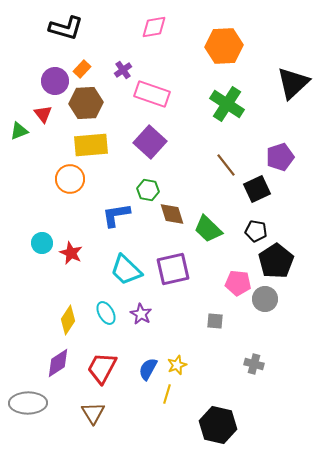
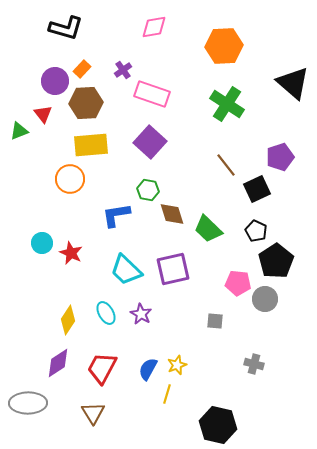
black triangle at (293, 83): rotated 36 degrees counterclockwise
black pentagon at (256, 231): rotated 15 degrees clockwise
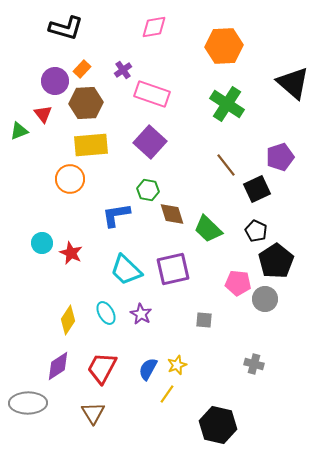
gray square at (215, 321): moved 11 px left, 1 px up
purple diamond at (58, 363): moved 3 px down
yellow line at (167, 394): rotated 18 degrees clockwise
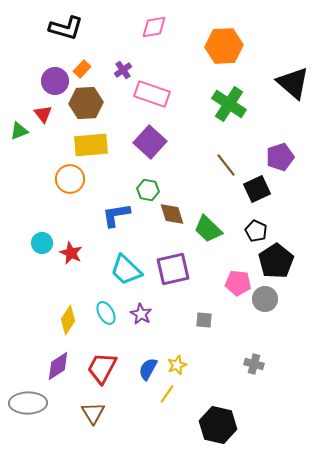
green cross at (227, 104): moved 2 px right
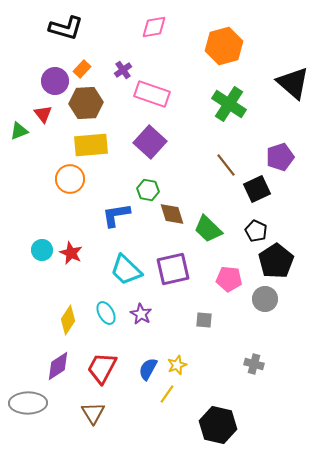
orange hexagon at (224, 46): rotated 12 degrees counterclockwise
cyan circle at (42, 243): moved 7 px down
pink pentagon at (238, 283): moved 9 px left, 4 px up
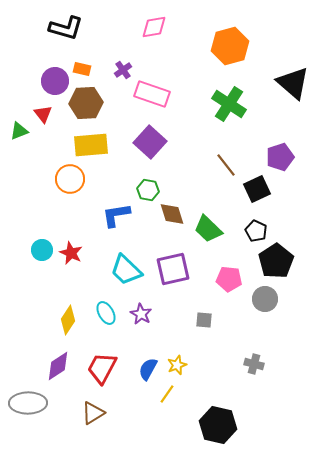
orange hexagon at (224, 46): moved 6 px right
orange rectangle at (82, 69): rotated 60 degrees clockwise
brown triangle at (93, 413): rotated 30 degrees clockwise
